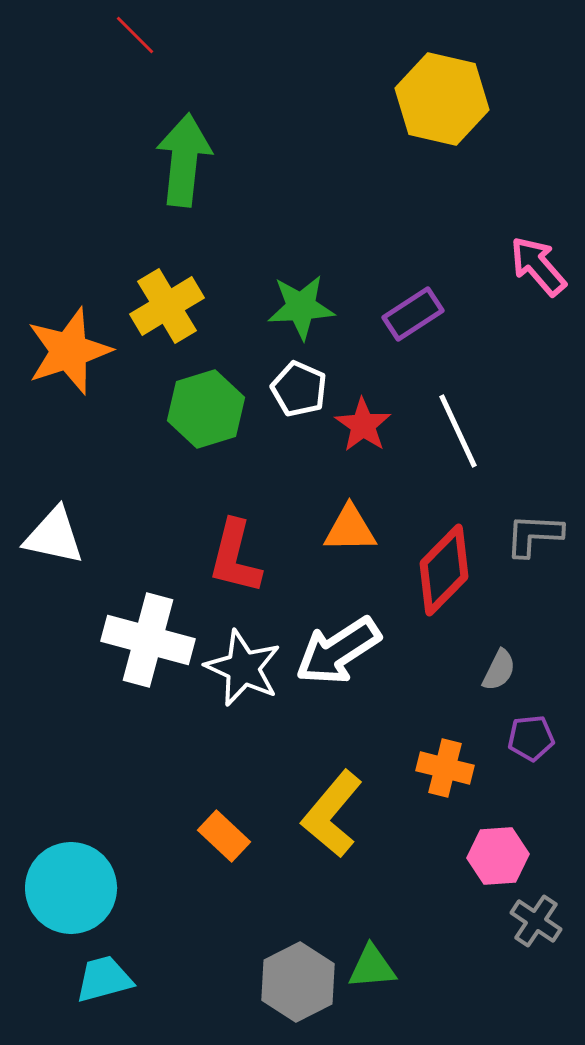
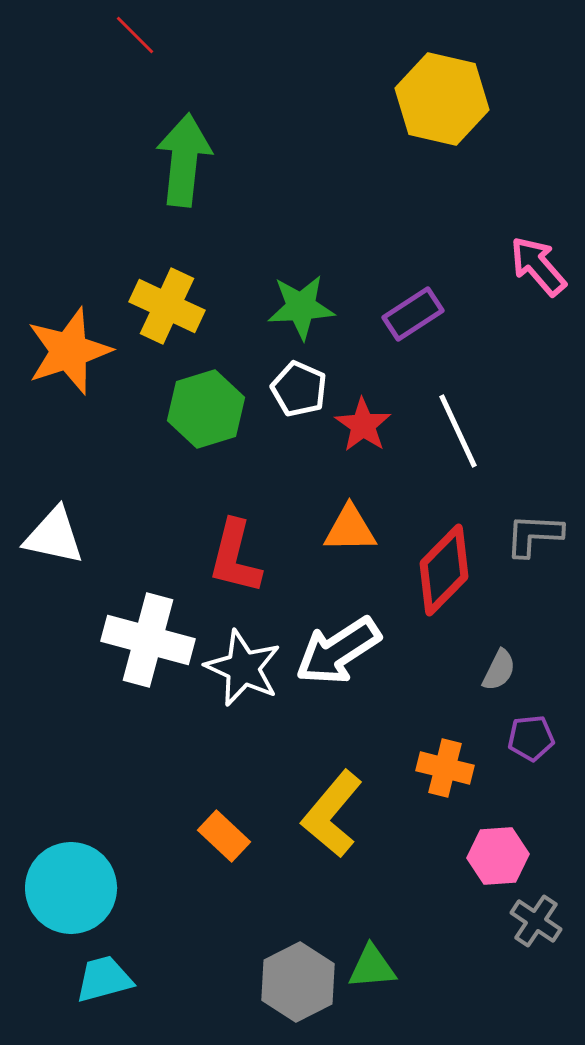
yellow cross: rotated 34 degrees counterclockwise
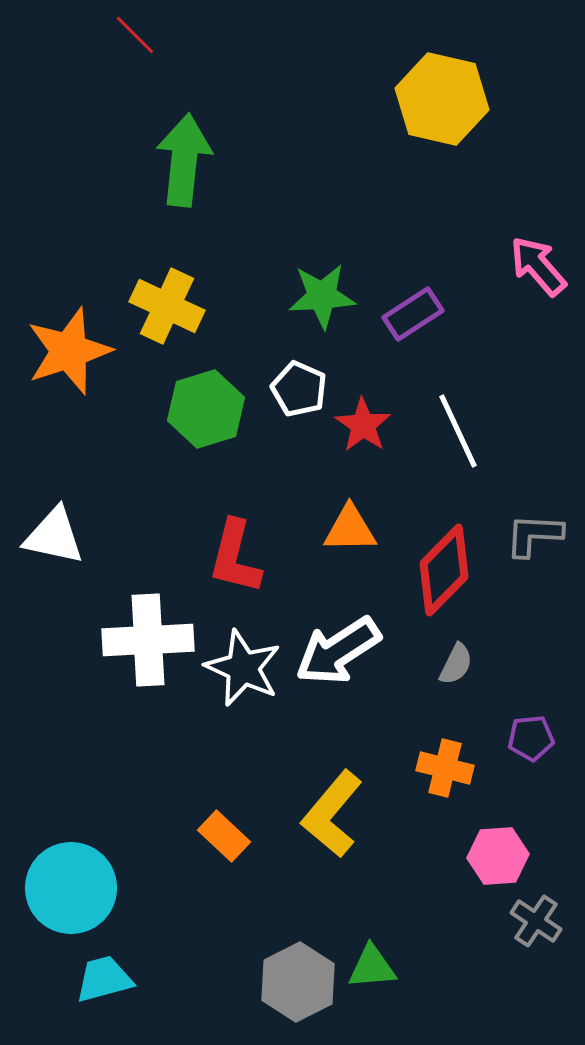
green star: moved 21 px right, 11 px up
white cross: rotated 18 degrees counterclockwise
gray semicircle: moved 43 px left, 6 px up
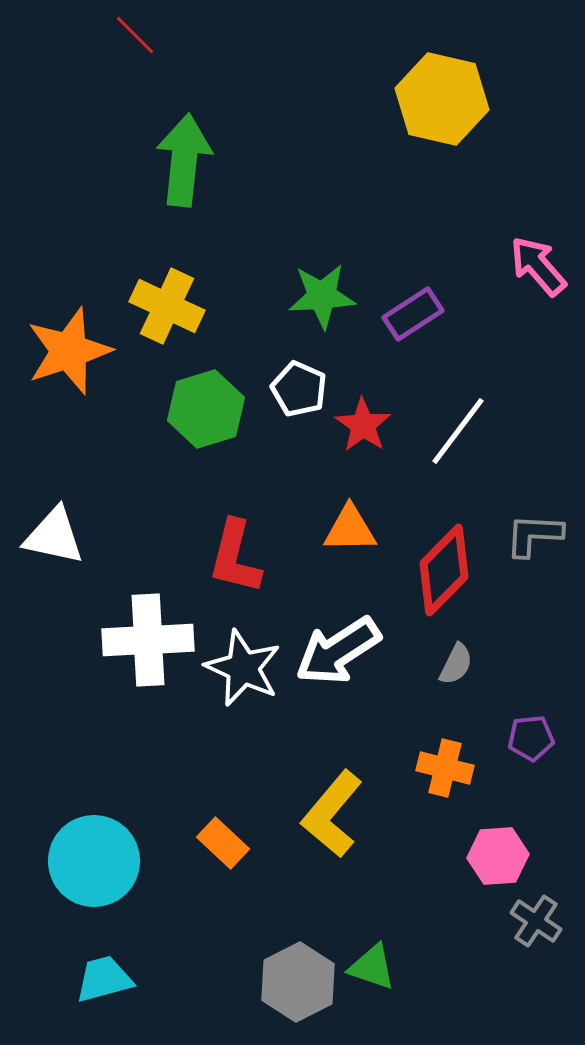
white line: rotated 62 degrees clockwise
orange rectangle: moved 1 px left, 7 px down
cyan circle: moved 23 px right, 27 px up
green triangle: rotated 24 degrees clockwise
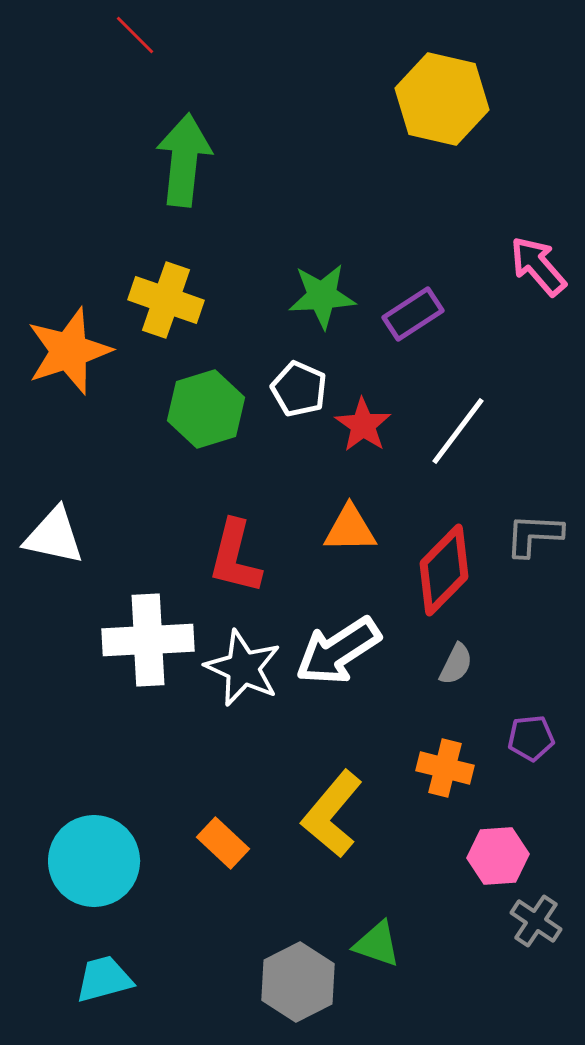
yellow cross: moved 1 px left, 6 px up; rotated 6 degrees counterclockwise
green triangle: moved 5 px right, 23 px up
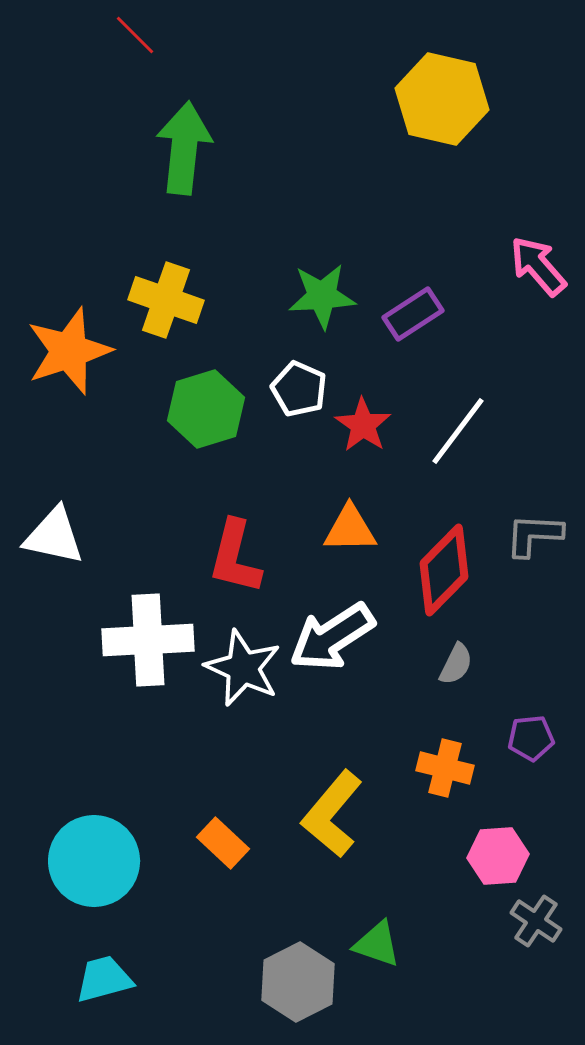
green arrow: moved 12 px up
white arrow: moved 6 px left, 14 px up
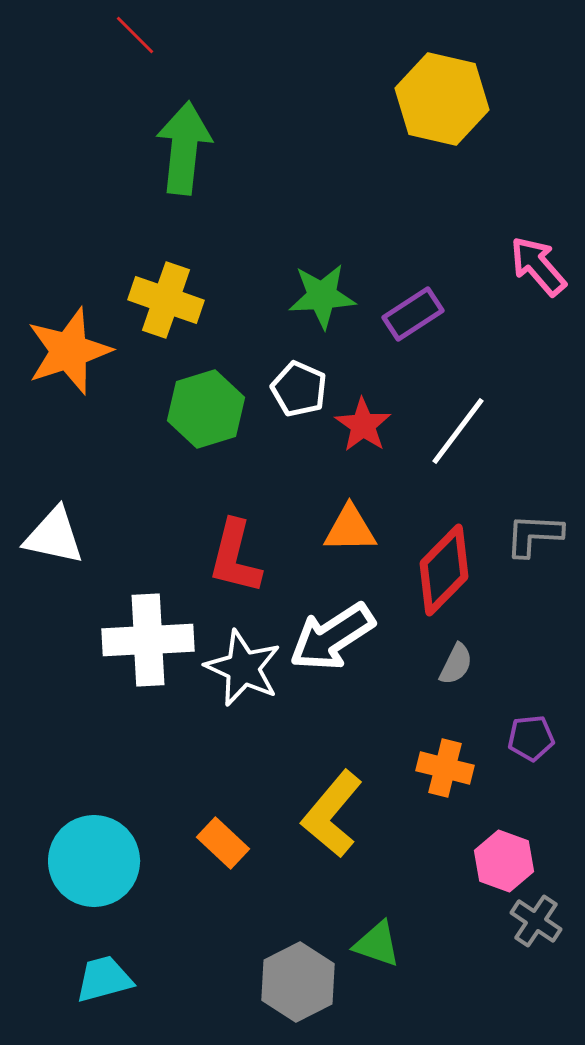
pink hexagon: moved 6 px right, 5 px down; rotated 24 degrees clockwise
